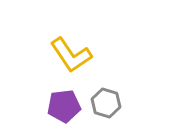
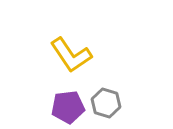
purple pentagon: moved 4 px right, 1 px down
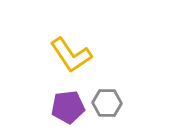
gray hexagon: moved 1 px right; rotated 16 degrees counterclockwise
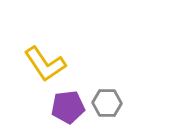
yellow L-shape: moved 26 px left, 9 px down
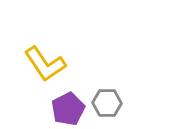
purple pentagon: moved 2 px down; rotated 20 degrees counterclockwise
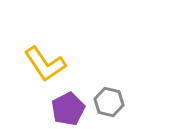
gray hexagon: moved 2 px right, 1 px up; rotated 12 degrees clockwise
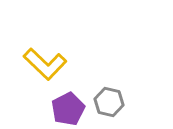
yellow L-shape: rotated 12 degrees counterclockwise
